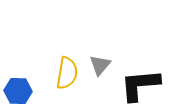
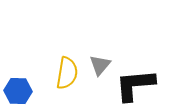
black L-shape: moved 5 px left
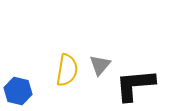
yellow semicircle: moved 3 px up
blue hexagon: rotated 12 degrees clockwise
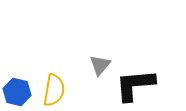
yellow semicircle: moved 13 px left, 20 px down
blue hexagon: moved 1 px left, 1 px down
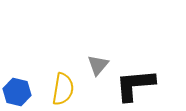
gray triangle: moved 2 px left
yellow semicircle: moved 9 px right, 1 px up
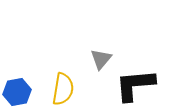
gray triangle: moved 3 px right, 6 px up
blue hexagon: rotated 24 degrees counterclockwise
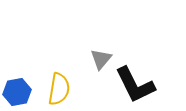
black L-shape: rotated 111 degrees counterclockwise
yellow semicircle: moved 4 px left
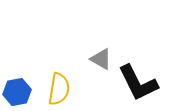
gray triangle: rotated 40 degrees counterclockwise
black L-shape: moved 3 px right, 2 px up
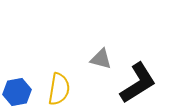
gray triangle: rotated 15 degrees counterclockwise
black L-shape: rotated 96 degrees counterclockwise
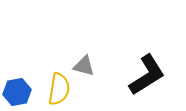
gray triangle: moved 17 px left, 7 px down
black L-shape: moved 9 px right, 8 px up
